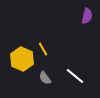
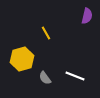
yellow line: moved 3 px right, 16 px up
yellow hexagon: rotated 20 degrees clockwise
white line: rotated 18 degrees counterclockwise
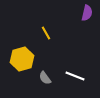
purple semicircle: moved 3 px up
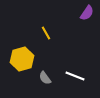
purple semicircle: rotated 21 degrees clockwise
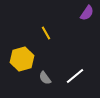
white line: rotated 60 degrees counterclockwise
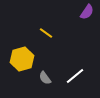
purple semicircle: moved 1 px up
yellow line: rotated 24 degrees counterclockwise
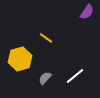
yellow line: moved 5 px down
yellow hexagon: moved 2 px left
gray semicircle: rotated 80 degrees clockwise
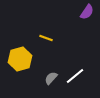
yellow line: rotated 16 degrees counterclockwise
gray semicircle: moved 6 px right
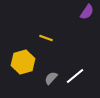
yellow hexagon: moved 3 px right, 3 px down
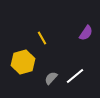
purple semicircle: moved 1 px left, 21 px down
yellow line: moved 4 px left; rotated 40 degrees clockwise
